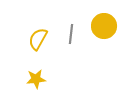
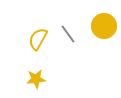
gray line: moved 3 px left; rotated 42 degrees counterclockwise
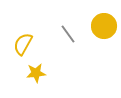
yellow semicircle: moved 15 px left, 5 px down
yellow star: moved 6 px up
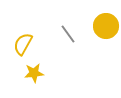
yellow circle: moved 2 px right
yellow star: moved 2 px left
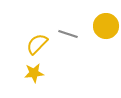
gray line: rotated 36 degrees counterclockwise
yellow semicircle: moved 14 px right; rotated 15 degrees clockwise
